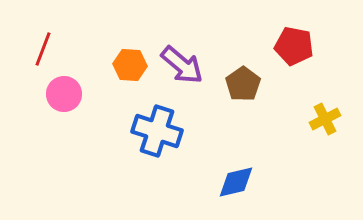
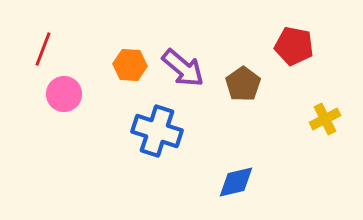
purple arrow: moved 1 px right, 3 px down
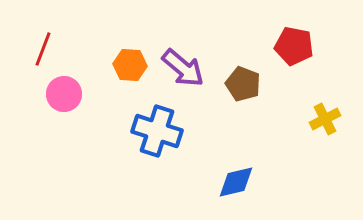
brown pentagon: rotated 16 degrees counterclockwise
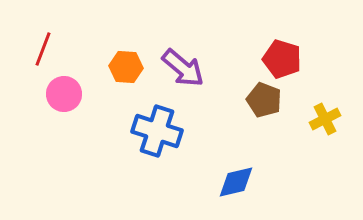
red pentagon: moved 12 px left, 13 px down; rotated 6 degrees clockwise
orange hexagon: moved 4 px left, 2 px down
brown pentagon: moved 21 px right, 16 px down
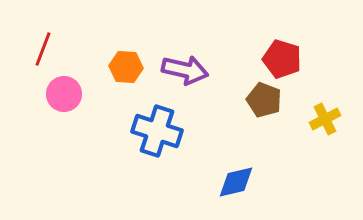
purple arrow: moved 2 px right, 2 px down; rotated 27 degrees counterclockwise
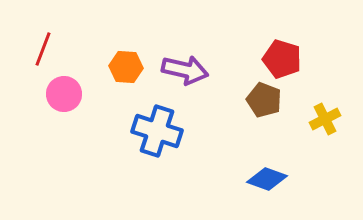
blue diamond: moved 31 px right, 3 px up; rotated 33 degrees clockwise
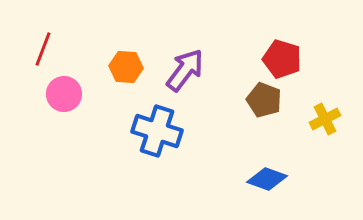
purple arrow: rotated 66 degrees counterclockwise
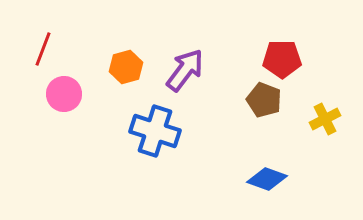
red pentagon: rotated 18 degrees counterclockwise
orange hexagon: rotated 20 degrees counterclockwise
blue cross: moved 2 px left
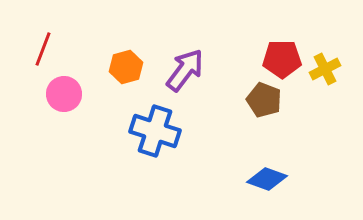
yellow cross: moved 50 px up
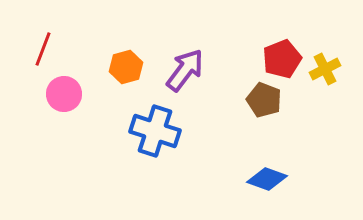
red pentagon: rotated 21 degrees counterclockwise
